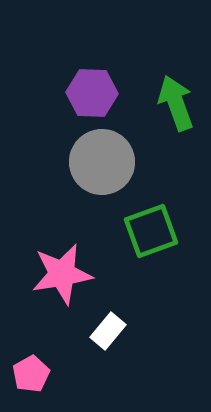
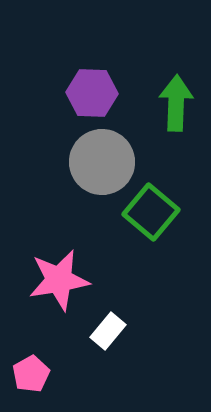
green arrow: rotated 22 degrees clockwise
green square: moved 19 px up; rotated 30 degrees counterclockwise
pink star: moved 3 px left, 6 px down
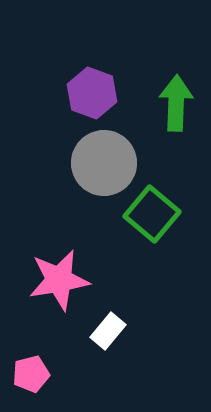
purple hexagon: rotated 18 degrees clockwise
gray circle: moved 2 px right, 1 px down
green square: moved 1 px right, 2 px down
pink pentagon: rotated 15 degrees clockwise
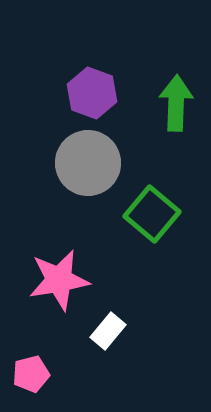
gray circle: moved 16 px left
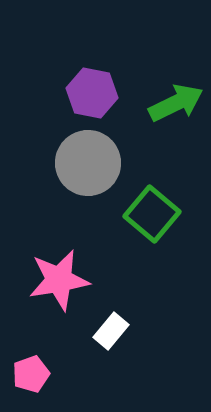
purple hexagon: rotated 9 degrees counterclockwise
green arrow: rotated 62 degrees clockwise
white rectangle: moved 3 px right
pink pentagon: rotated 6 degrees counterclockwise
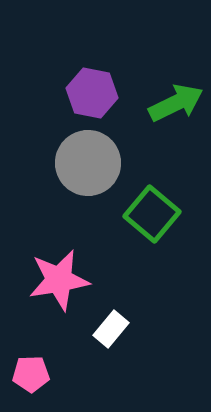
white rectangle: moved 2 px up
pink pentagon: rotated 18 degrees clockwise
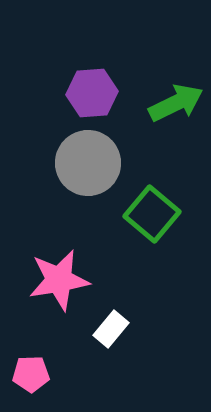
purple hexagon: rotated 15 degrees counterclockwise
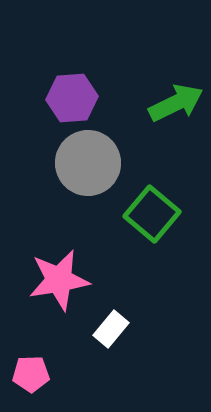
purple hexagon: moved 20 px left, 5 px down
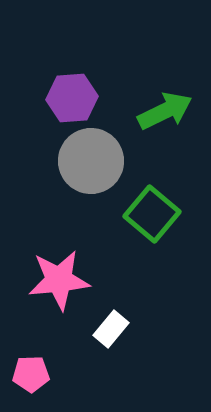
green arrow: moved 11 px left, 8 px down
gray circle: moved 3 px right, 2 px up
pink star: rotated 4 degrees clockwise
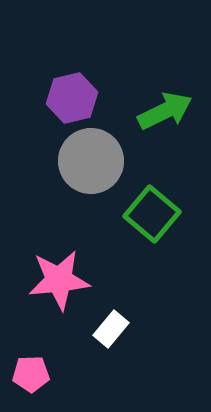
purple hexagon: rotated 9 degrees counterclockwise
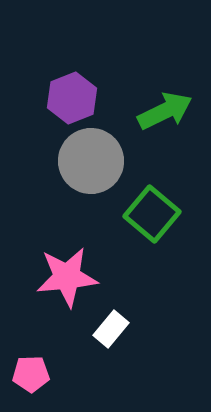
purple hexagon: rotated 9 degrees counterclockwise
pink star: moved 8 px right, 3 px up
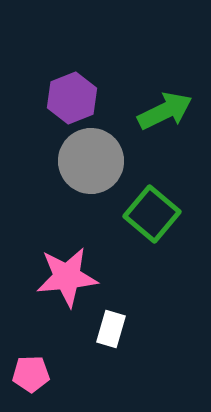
white rectangle: rotated 24 degrees counterclockwise
